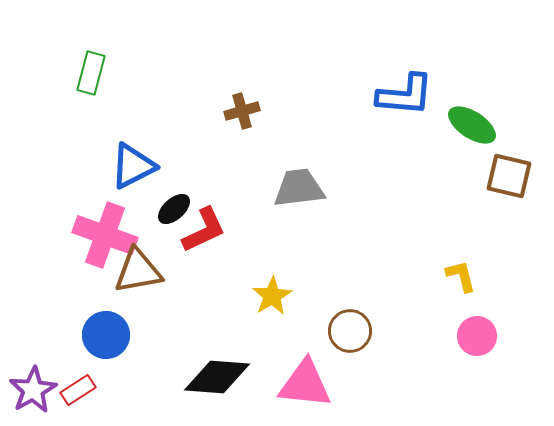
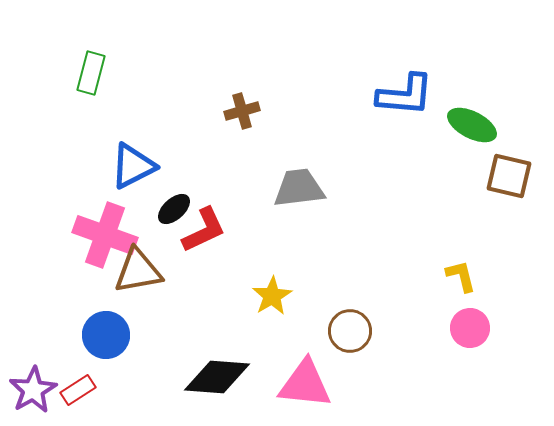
green ellipse: rotated 6 degrees counterclockwise
pink circle: moved 7 px left, 8 px up
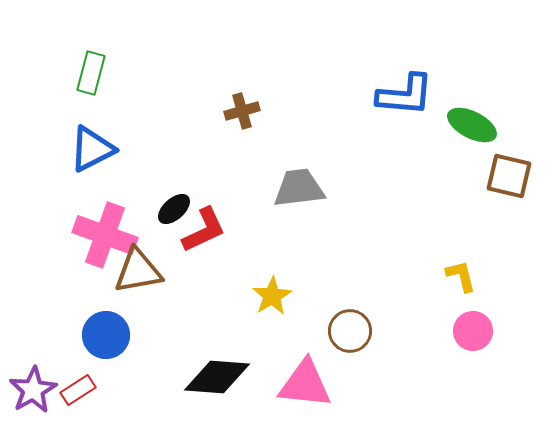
blue triangle: moved 41 px left, 17 px up
pink circle: moved 3 px right, 3 px down
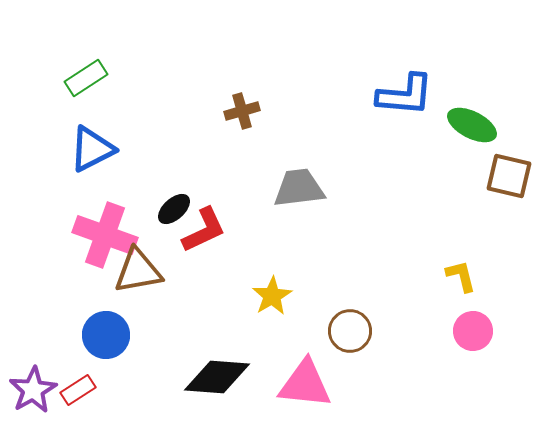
green rectangle: moved 5 px left, 5 px down; rotated 42 degrees clockwise
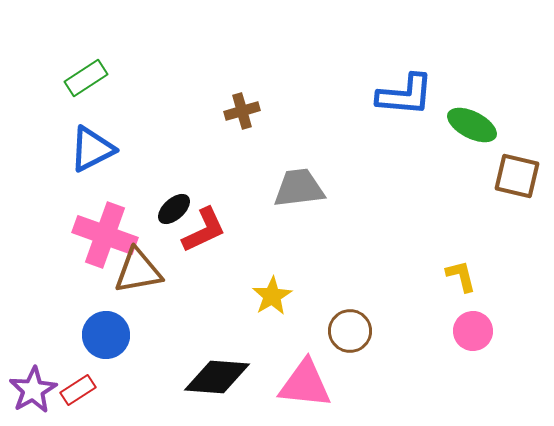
brown square: moved 8 px right
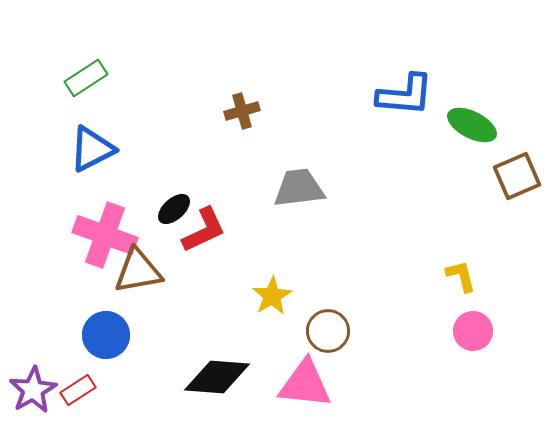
brown square: rotated 36 degrees counterclockwise
brown circle: moved 22 px left
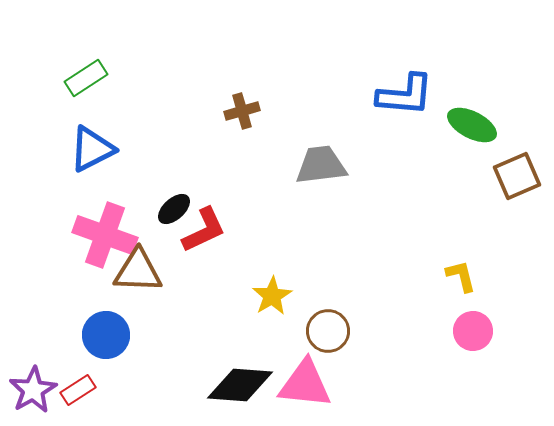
gray trapezoid: moved 22 px right, 23 px up
brown triangle: rotated 12 degrees clockwise
black diamond: moved 23 px right, 8 px down
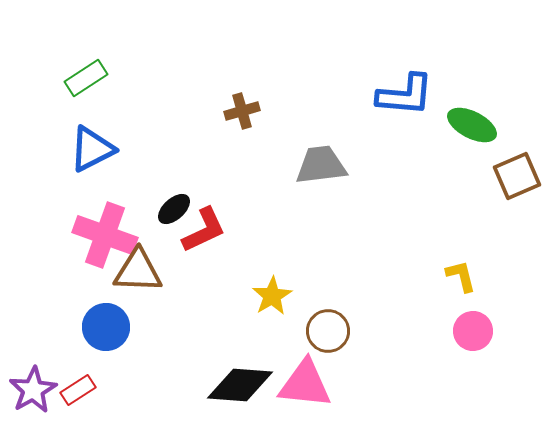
blue circle: moved 8 px up
